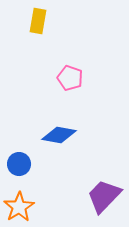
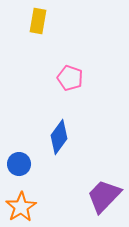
blue diamond: moved 2 px down; rotated 64 degrees counterclockwise
orange star: moved 2 px right
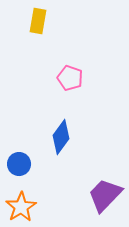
blue diamond: moved 2 px right
purple trapezoid: moved 1 px right, 1 px up
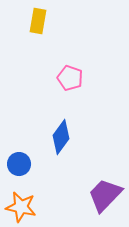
orange star: rotated 28 degrees counterclockwise
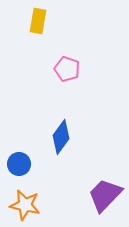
pink pentagon: moved 3 px left, 9 px up
orange star: moved 4 px right, 2 px up
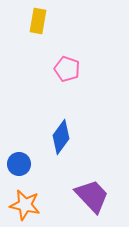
purple trapezoid: moved 13 px left, 1 px down; rotated 93 degrees clockwise
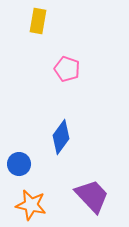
orange star: moved 6 px right
